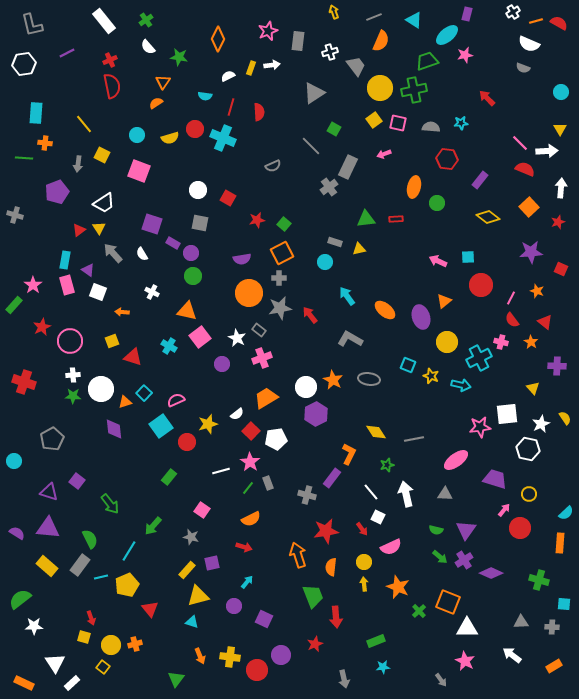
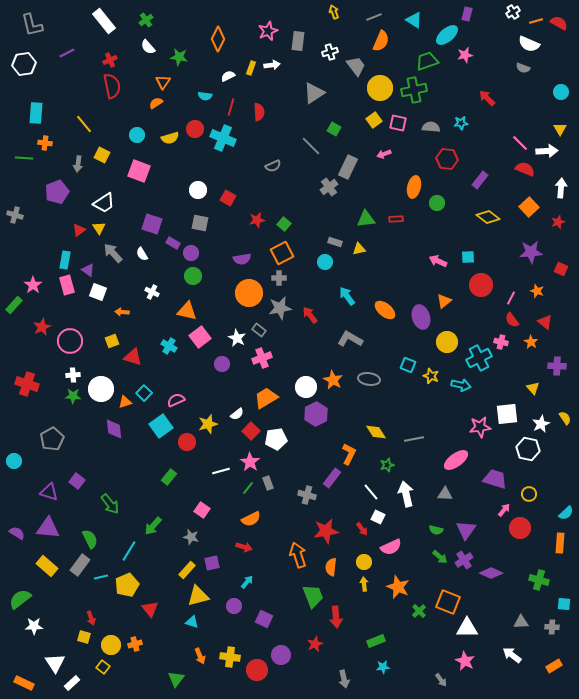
red cross at (24, 382): moved 3 px right, 2 px down
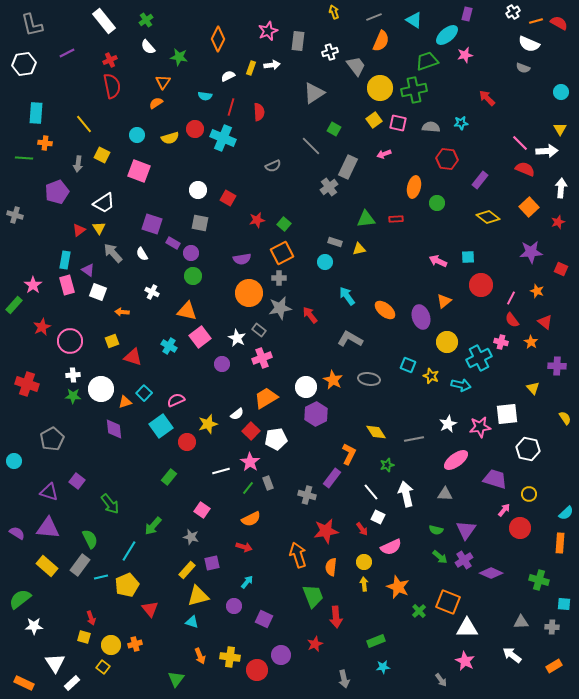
white star at (541, 424): moved 93 px left
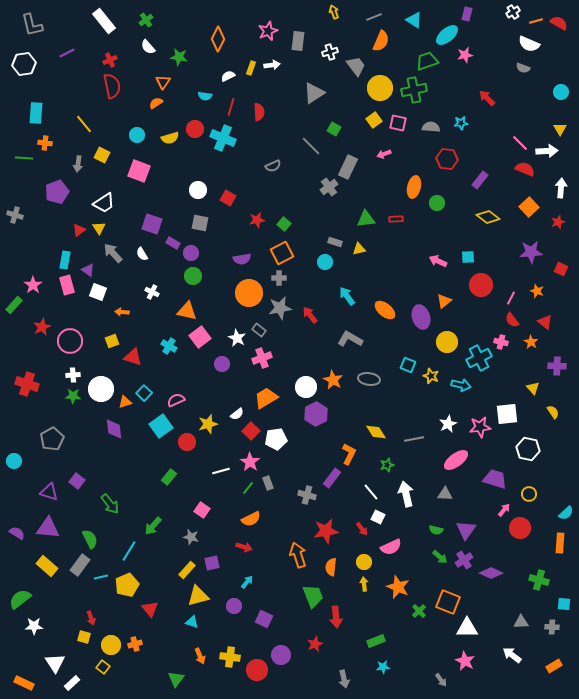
yellow semicircle at (565, 418): moved 12 px left, 6 px up
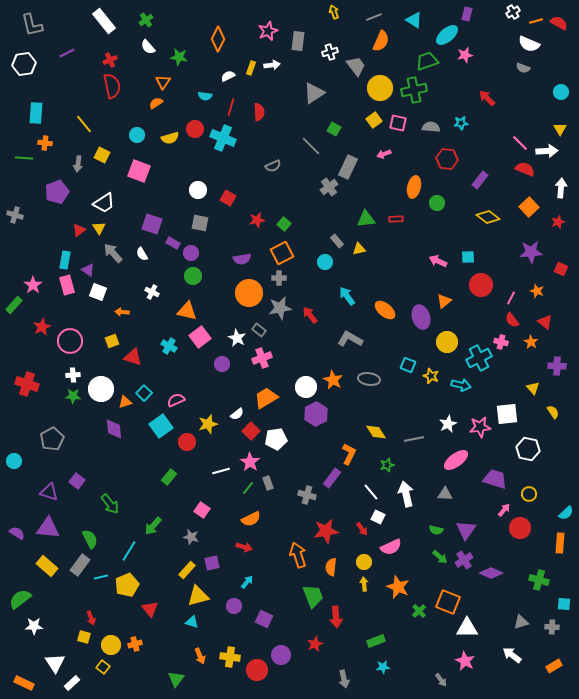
gray rectangle at (335, 242): moved 2 px right, 1 px up; rotated 32 degrees clockwise
gray triangle at (521, 622): rotated 14 degrees counterclockwise
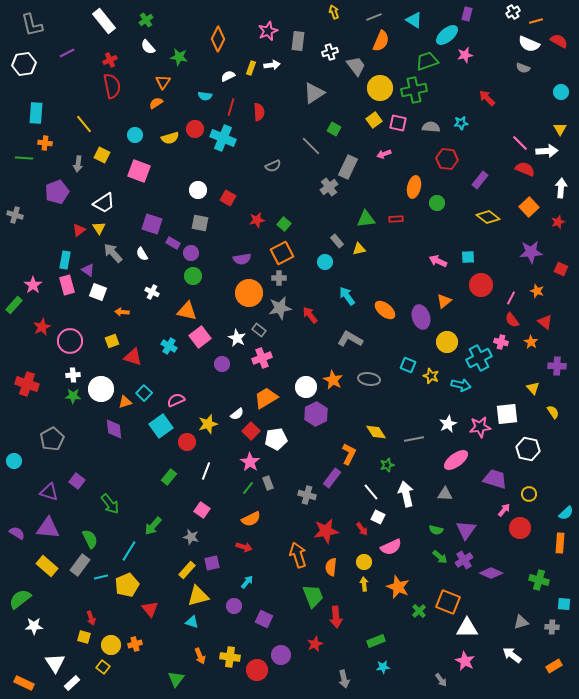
red semicircle at (559, 23): moved 18 px down
cyan circle at (137, 135): moved 2 px left
white line at (221, 471): moved 15 px left; rotated 54 degrees counterclockwise
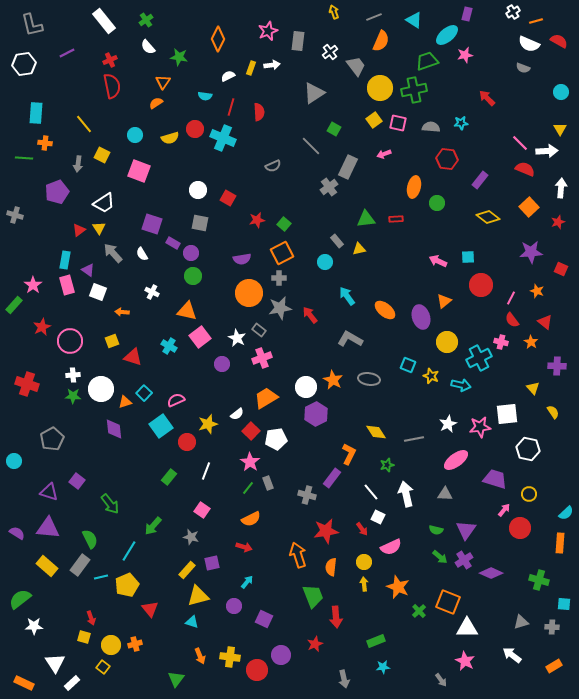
white cross at (330, 52): rotated 21 degrees counterclockwise
